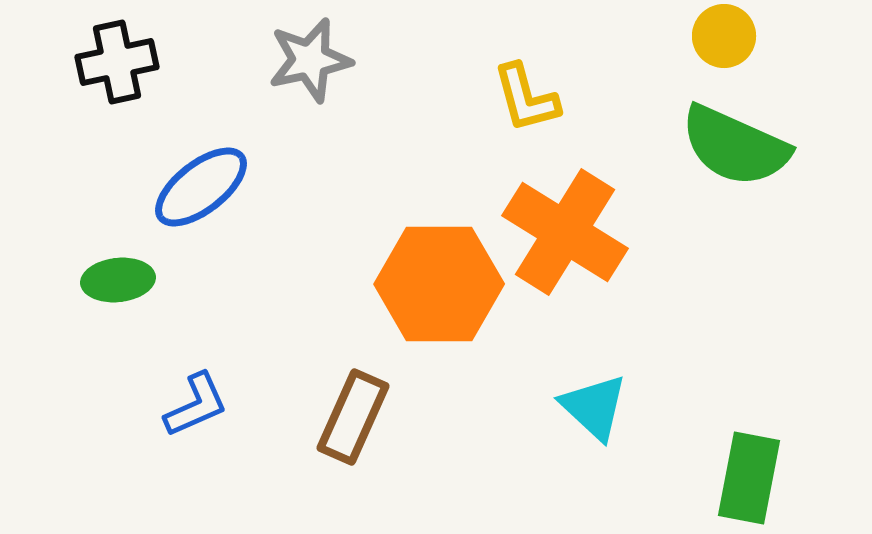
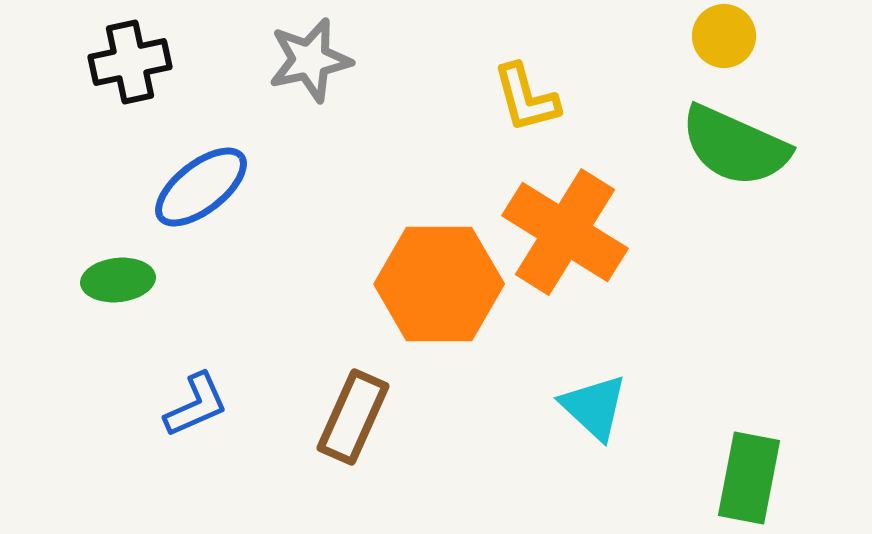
black cross: moved 13 px right
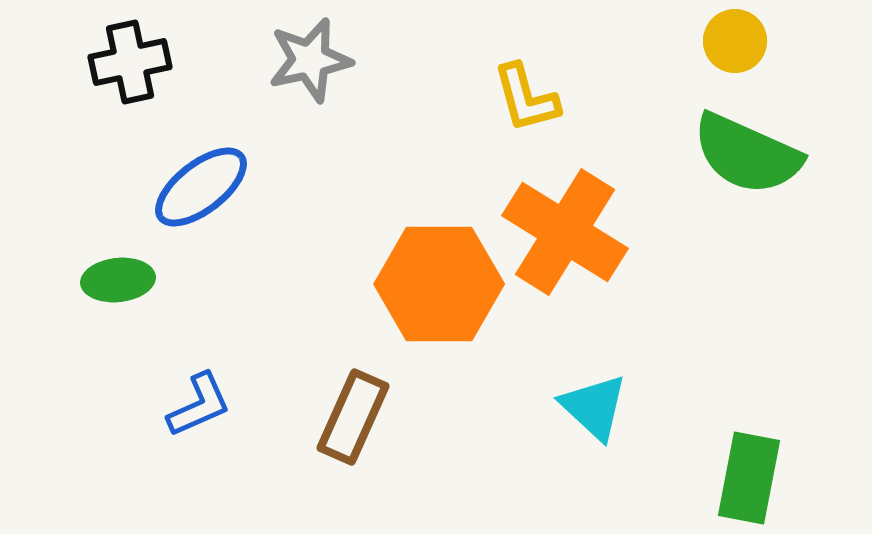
yellow circle: moved 11 px right, 5 px down
green semicircle: moved 12 px right, 8 px down
blue L-shape: moved 3 px right
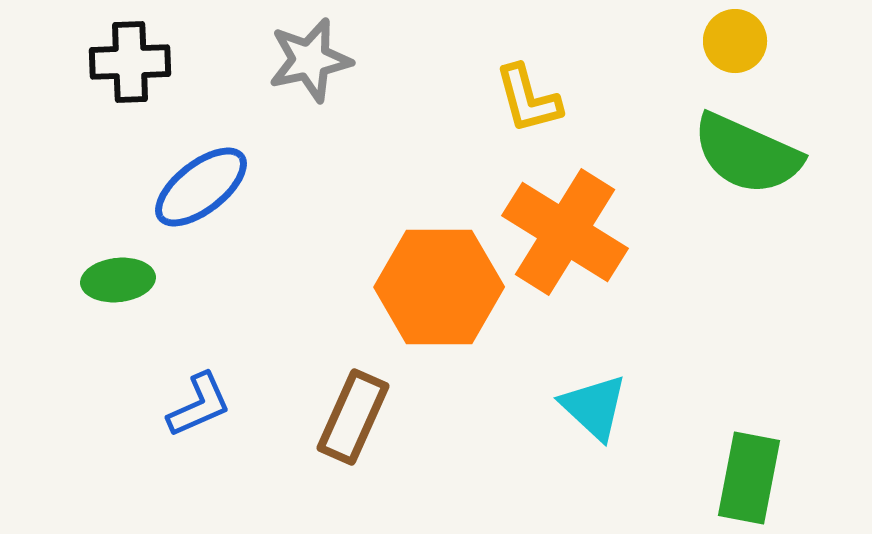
black cross: rotated 10 degrees clockwise
yellow L-shape: moved 2 px right, 1 px down
orange hexagon: moved 3 px down
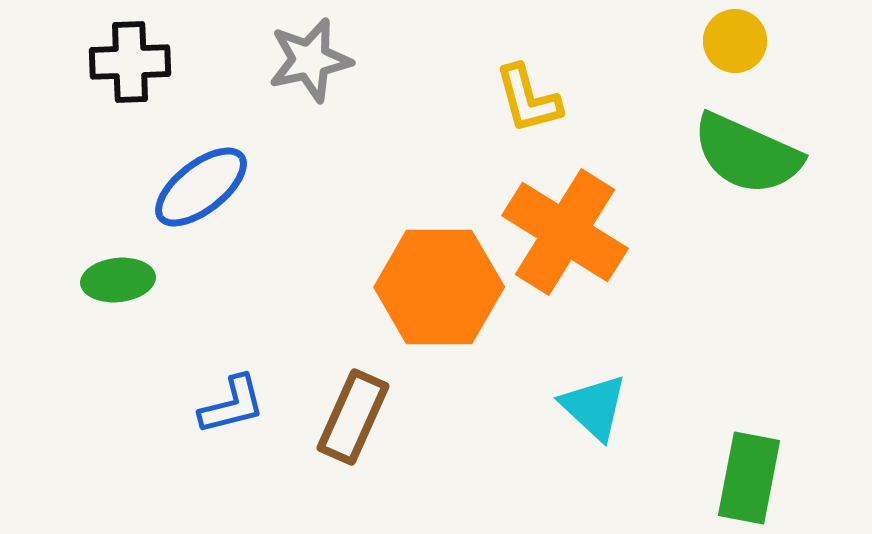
blue L-shape: moved 33 px right; rotated 10 degrees clockwise
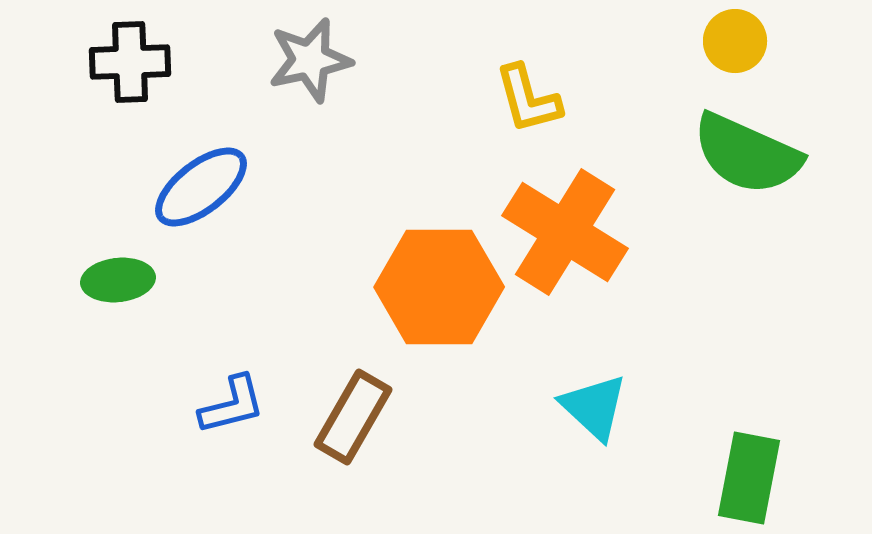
brown rectangle: rotated 6 degrees clockwise
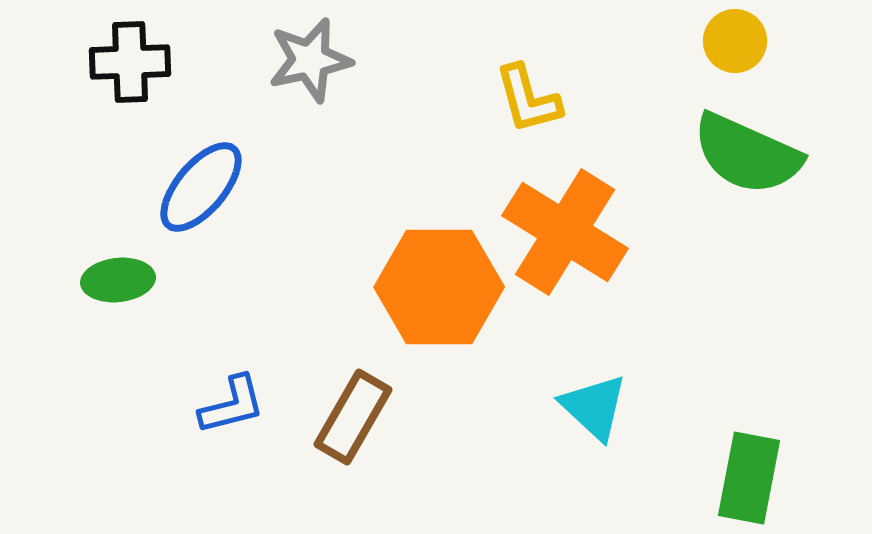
blue ellipse: rotated 12 degrees counterclockwise
